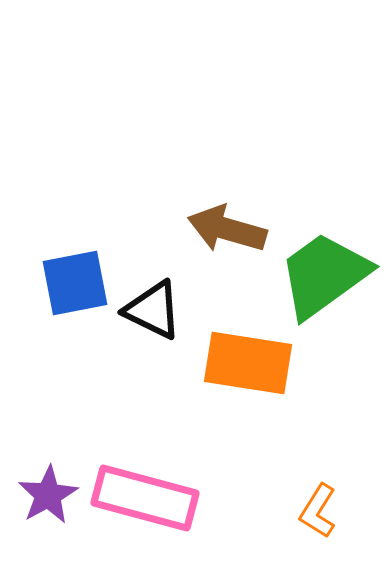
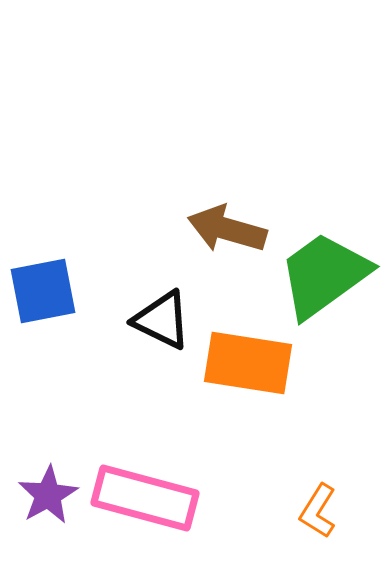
blue square: moved 32 px left, 8 px down
black triangle: moved 9 px right, 10 px down
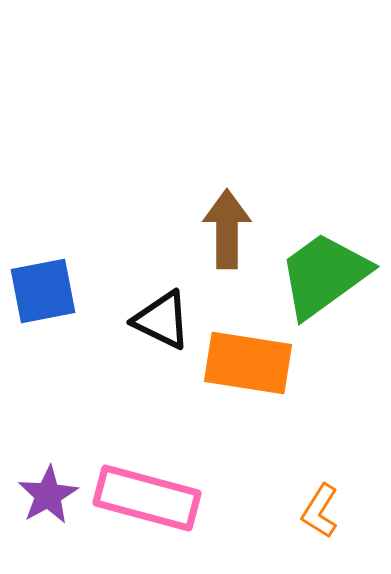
brown arrow: rotated 74 degrees clockwise
pink rectangle: moved 2 px right
orange L-shape: moved 2 px right
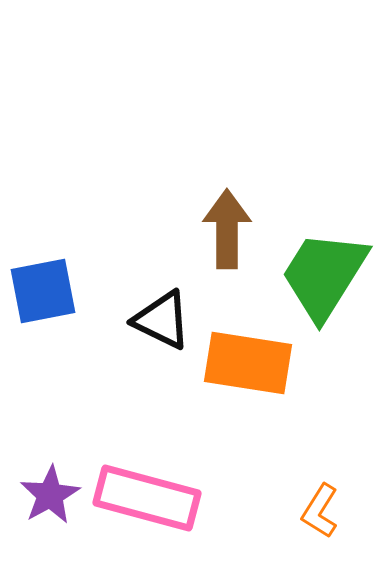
green trapezoid: rotated 22 degrees counterclockwise
purple star: moved 2 px right
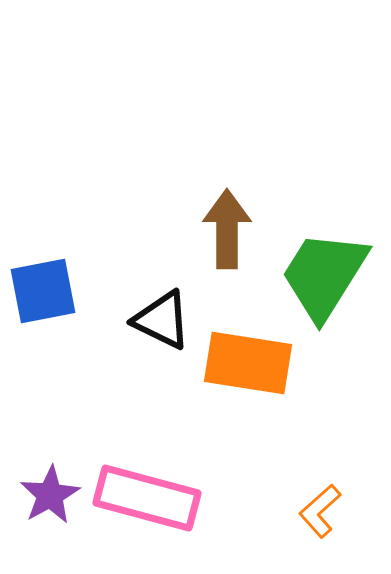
orange L-shape: rotated 16 degrees clockwise
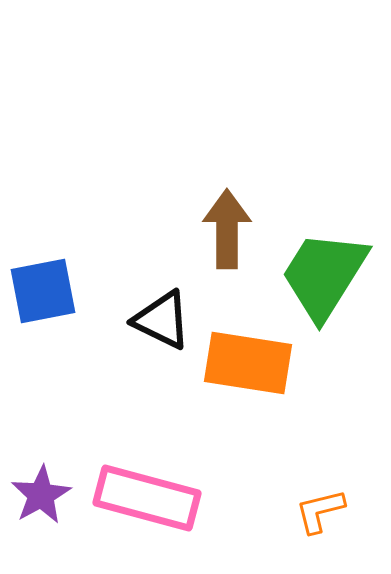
purple star: moved 9 px left
orange L-shape: rotated 28 degrees clockwise
